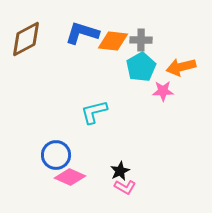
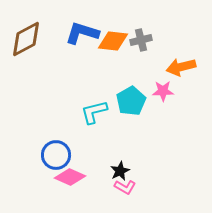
gray cross: rotated 15 degrees counterclockwise
cyan pentagon: moved 10 px left, 34 px down
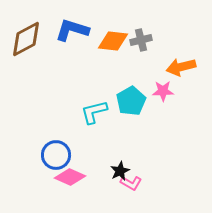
blue L-shape: moved 10 px left, 3 px up
pink L-shape: moved 6 px right, 4 px up
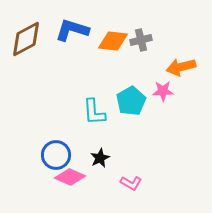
cyan L-shape: rotated 80 degrees counterclockwise
black star: moved 20 px left, 13 px up
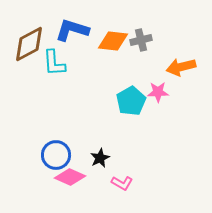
brown diamond: moved 3 px right, 5 px down
pink star: moved 5 px left, 1 px down
cyan L-shape: moved 40 px left, 49 px up
pink L-shape: moved 9 px left
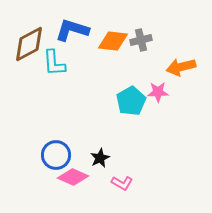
pink diamond: moved 3 px right
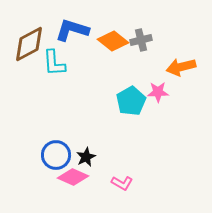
orange diamond: rotated 32 degrees clockwise
black star: moved 14 px left, 1 px up
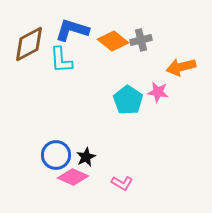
cyan L-shape: moved 7 px right, 3 px up
pink star: rotated 10 degrees clockwise
cyan pentagon: moved 3 px left, 1 px up; rotated 8 degrees counterclockwise
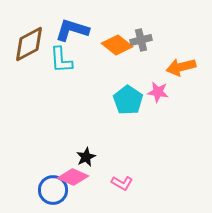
orange diamond: moved 4 px right, 4 px down
blue circle: moved 3 px left, 35 px down
